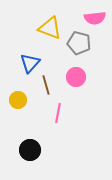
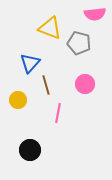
pink semicircle: moved 4 px up
pink circle: moved 9 px right, 7 px down
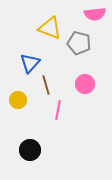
pink line: moved 3 px up
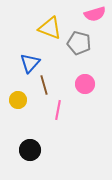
pink semicircle: rotated 10 degrees counterclockwise
brown line: moved 2 px left
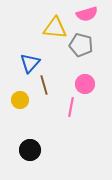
pink semicircle: moved 8 px left
yellow triangle: moved 5 px right; rotated 15 degrees counterclockwise
gray pentagon: moved 2 px right, 2 px down
yellow circle: moved 2 px right
pink line: moved 13 px right, 3 px up
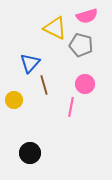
pink semicircle: moved 2 px down
yellow triangle: rotated 20 degrees clockwise
yellow circle: moved 6 px left
black circle: moved 3 px down
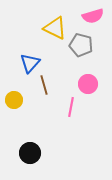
pink semicircle: moved 6 px right
pink circle: moved 3 px right
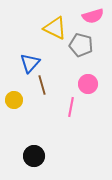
brown line: moved 2 px left
black circle: moved 4 px right, 3 px down
